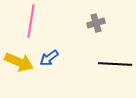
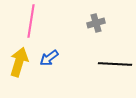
yellow arrow: rotated 96 degrees counterclockwise
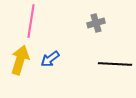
blue arrow: moved 1 px right, 1 px down
yellow arrow: moved 1 px right, 2 px up
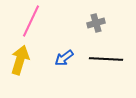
pink line: rotated 16 degrees clockwise
blue arrow: moved 14 px right, 1 px up
black line: moved 9 px left, 5 px up
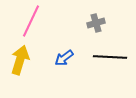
black line: moved 4 px right, 2 px up
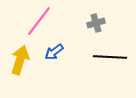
pink line: moved 8 px right; rotated 12 degrees clockwise
blue arrow: moved 10 px left, 6 px up
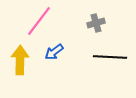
yellow arrow: rotated 16 degrees counterclockwise
